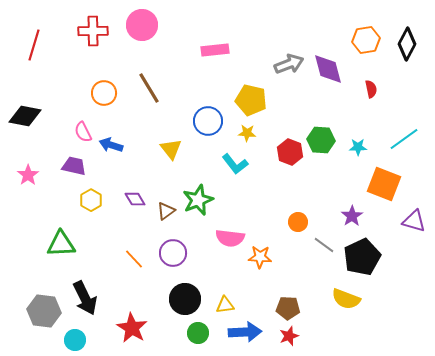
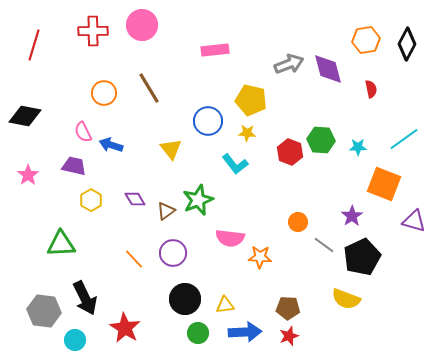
red star at (132, 328): moved 7 px left
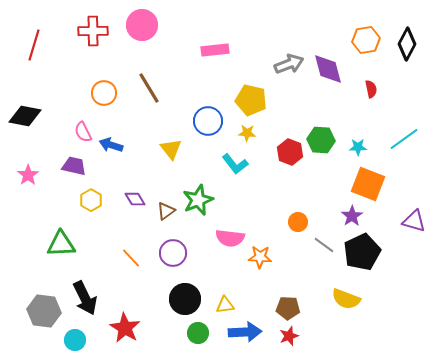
orange square at (384, 184): moved 16 px left
black pentagon at (362, 257): moved 5 px up
orange line at (134, 259): moved 3 px left, 1 px up
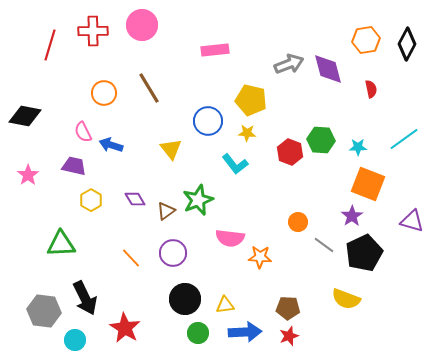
red line at (34, 45): moved 16 px right
purple triangle at (414, 221): moved 2 px left
black pentagon at (362, 252): moved 2 px right, 1 px down
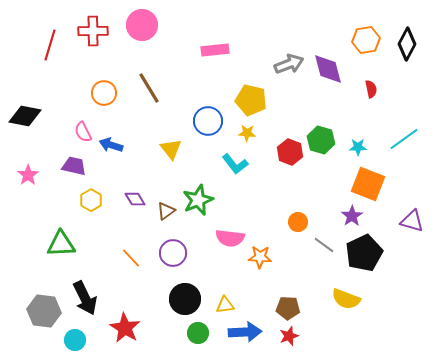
green hexagon at (321, 140): rotated 12 degrees clockwise
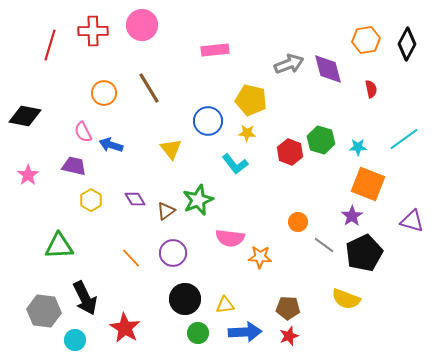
green triangle at (61, 244): moved 2 px left, 2 px down
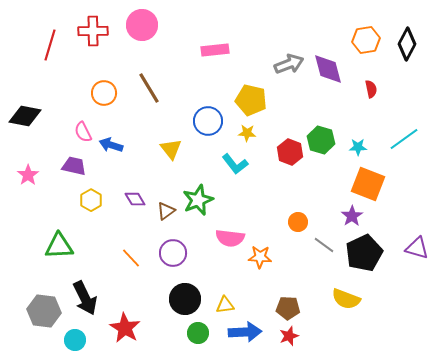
purple triangle at (412, 221): moved 5 px right, 27 px down
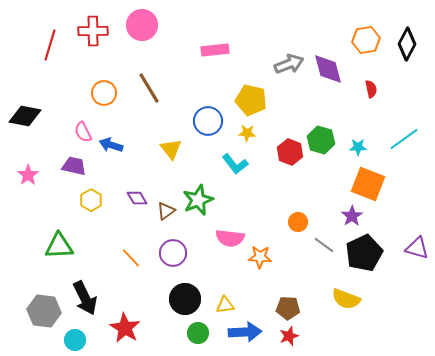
purple diamond at (135, 199): moved 2 px right, 1 px up
